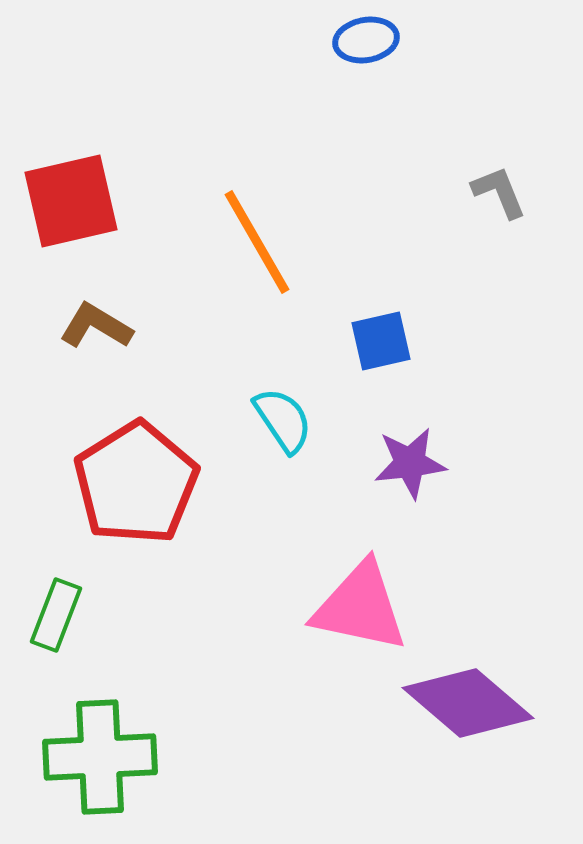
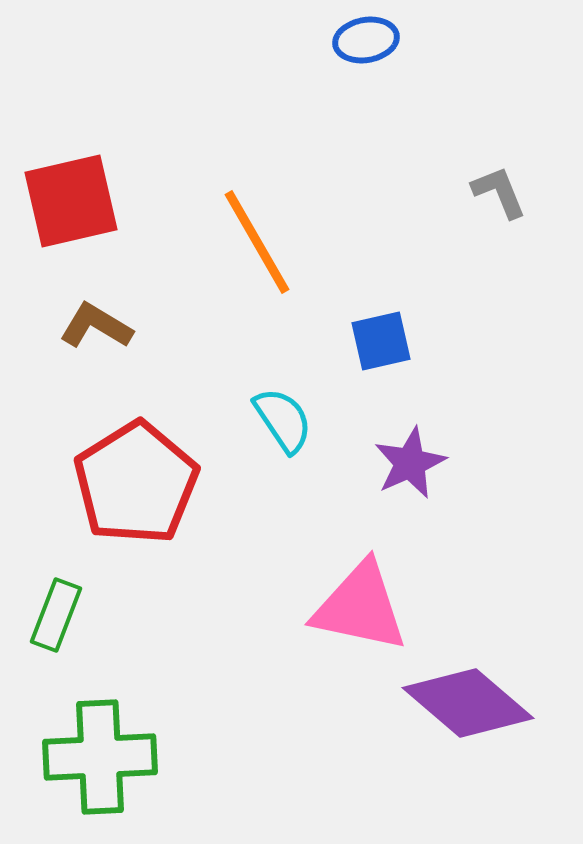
purple star: rotated 18 degrees counterclockwise
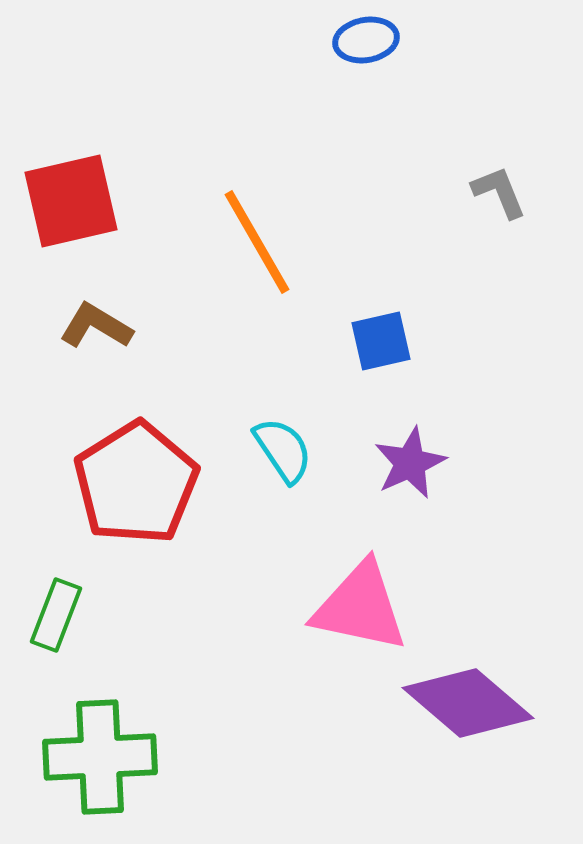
cyan semicircle: moved 30 px down
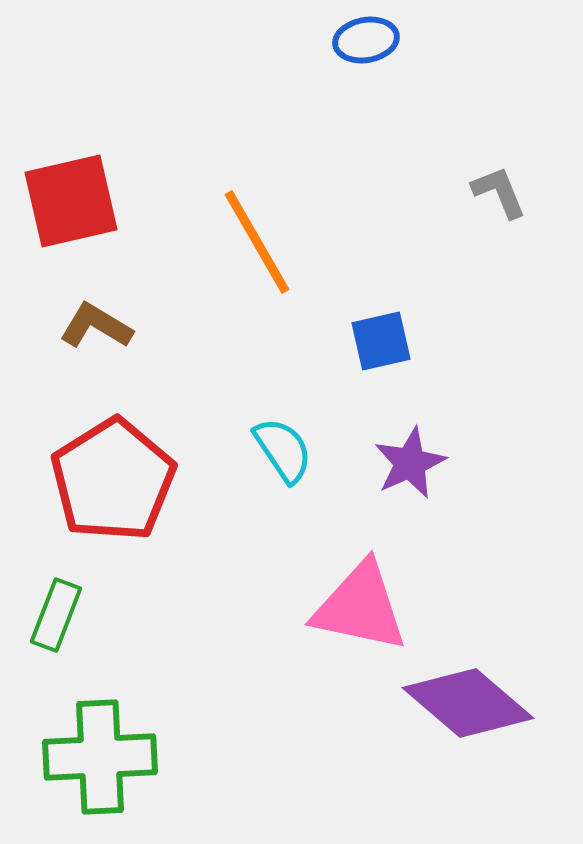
red pentagon: moved 23 px left, 3 px up
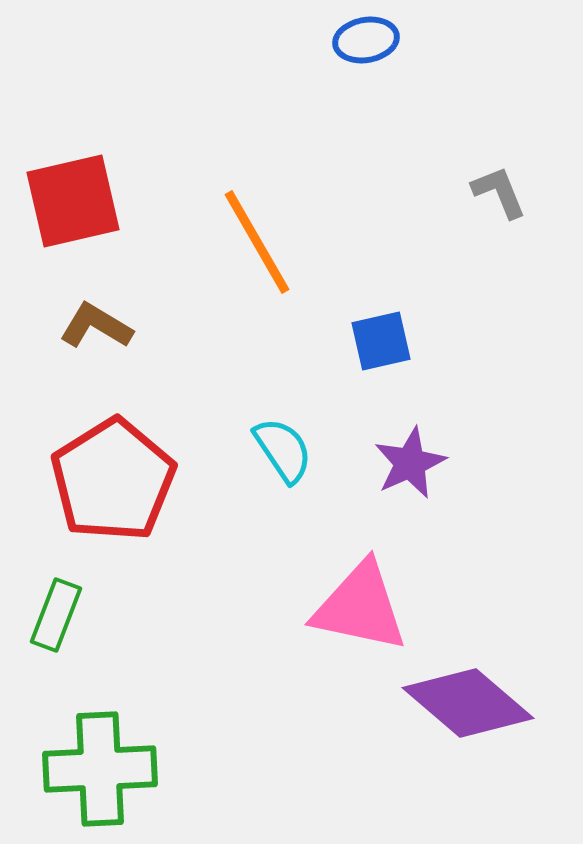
red square: moved 2 px right
green cross: moved 12 px down
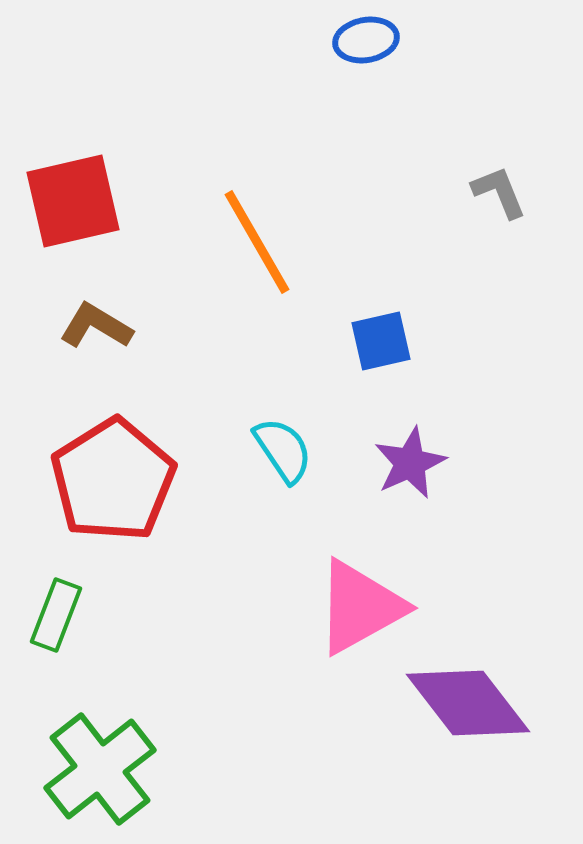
pink triangle: rotated 41 degrees counterclockwise
purple diamond: rotated 12 degrees clockwise
green cross: rotated 35 degrees counterclockwise
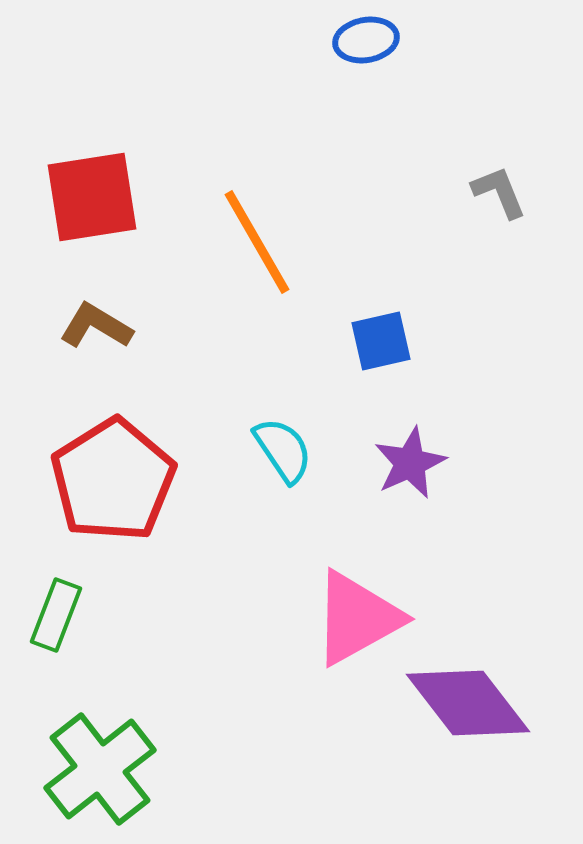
red square: moved 19 px right, 4 px up; rotated 4 degrees clockwise
pink triangle: moved 3 px left, 11 px down
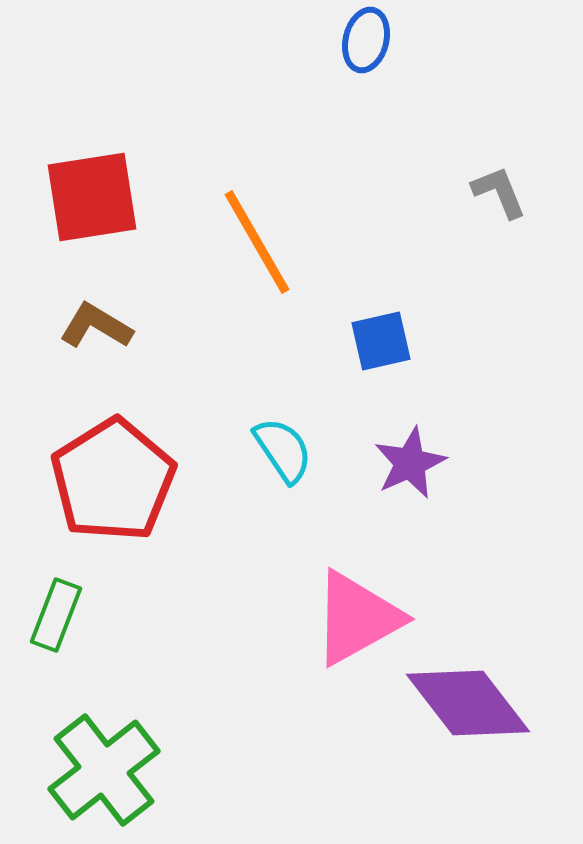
blue ellipse: rotated 66 degrees counterclockwise
green cross: moved 4 px right, 1 px down
